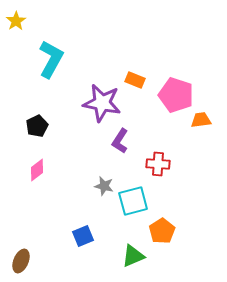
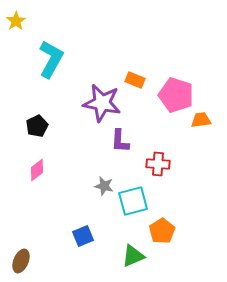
purple L-shape: rotated 30 degrees counterclockwise
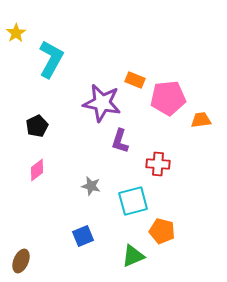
yellow star: moved 12 px down
pink pentagon: moved 8 px left, 3 px down; rotated 24 degrees counterclockwise
purple L-shape: rotated 15 degrees clockwise
gray star: moved 13 px left
orange pentagon: rotated 25 degrees counterclockwise
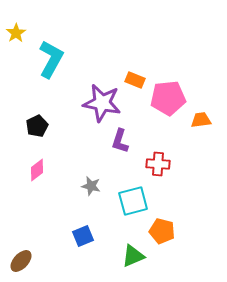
brown ellipse: rotated 20 degrees clockwise
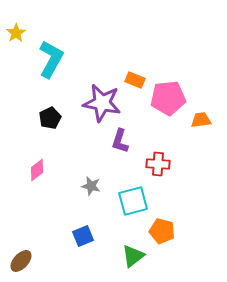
black pentagon: moved 13 px right, 8 px up
green triangle: rotated 15 degrees counterclockwise
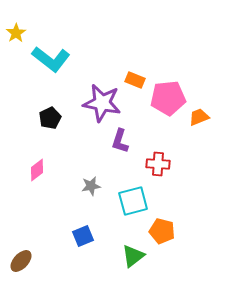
cyan L-shape: rotated 99 degrees clockwise
orange trapezoid: moved 2 px left, 3 px up; rotated 15 degrees counterclockwise
gray star: rotated 24 degrees counterclockwise
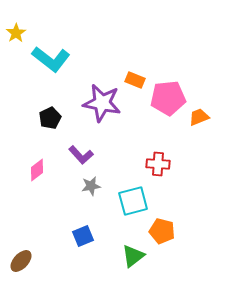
purple L-shape: moved 39 px left, 14 px down; rotated 60 degrees counterclockwise
